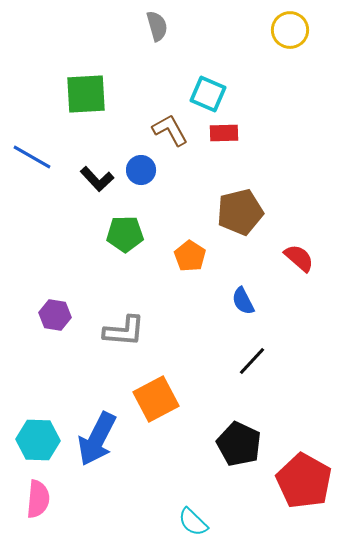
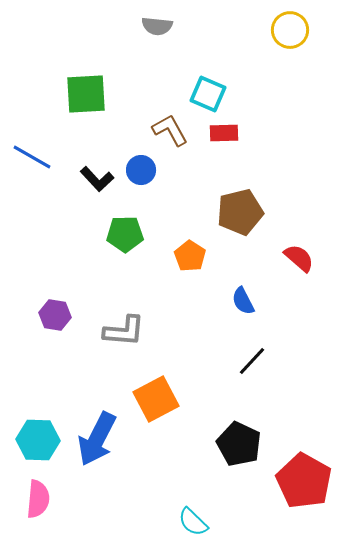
gray semicircle: rotated 112 degrees clockwise
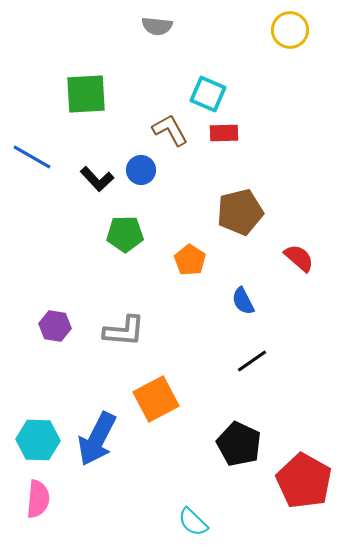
orange pentagon: moved 4 px down
purple hexagon: moved 11 px down
black line: rotated 12 degrees clockwise
